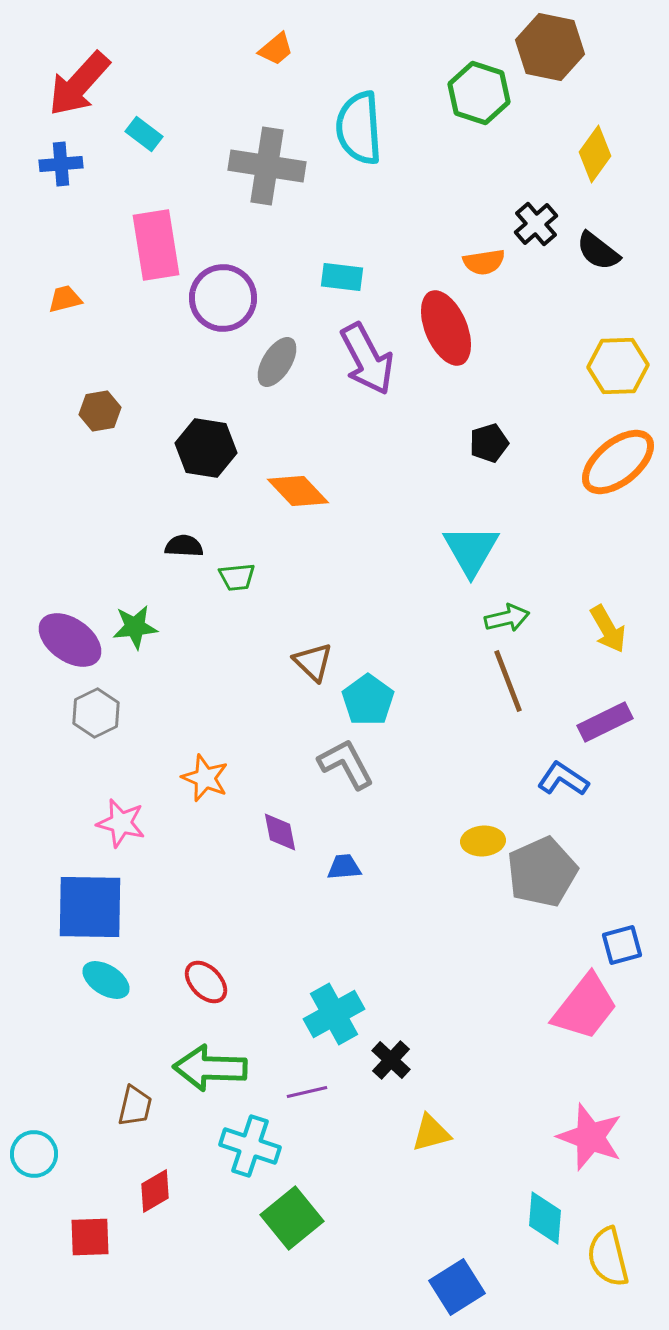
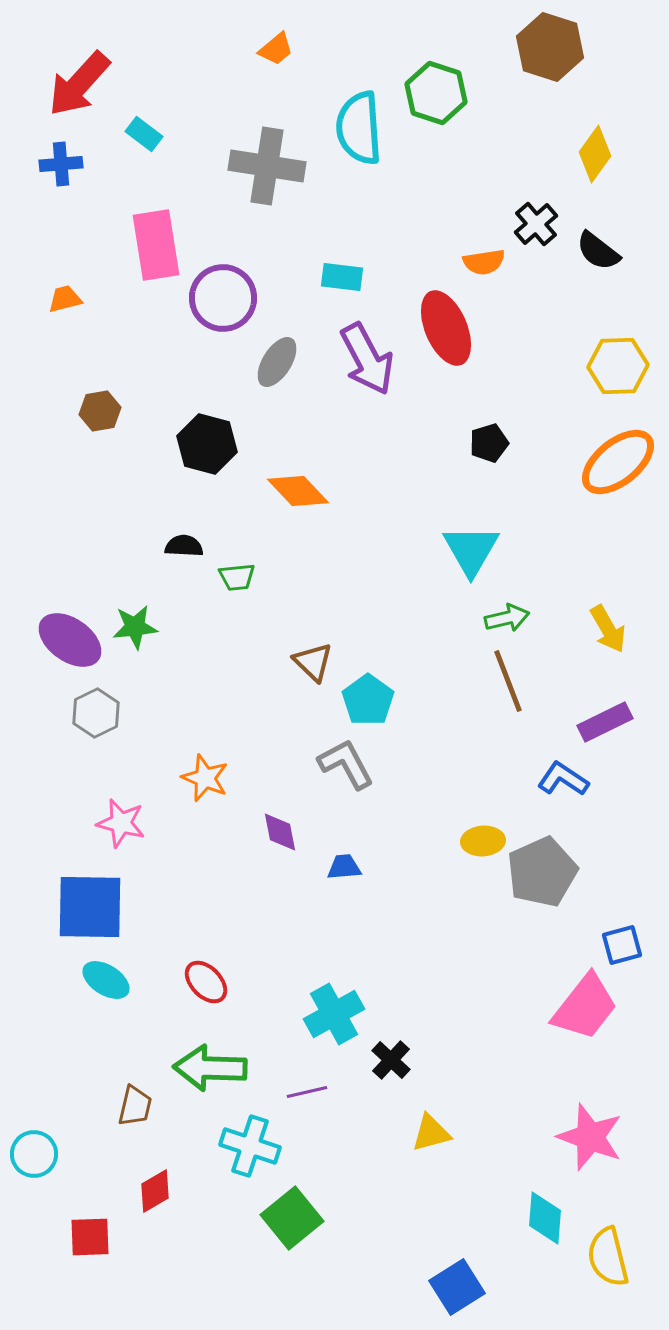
brown hexagon at (550, 47): rotated 6 degrees clockwise
green hexagon at (479, 93): moved 43 px left
black hexagon at (206, 448): moved 1 px right, 4 px up; rotated 6 degrees clockwise
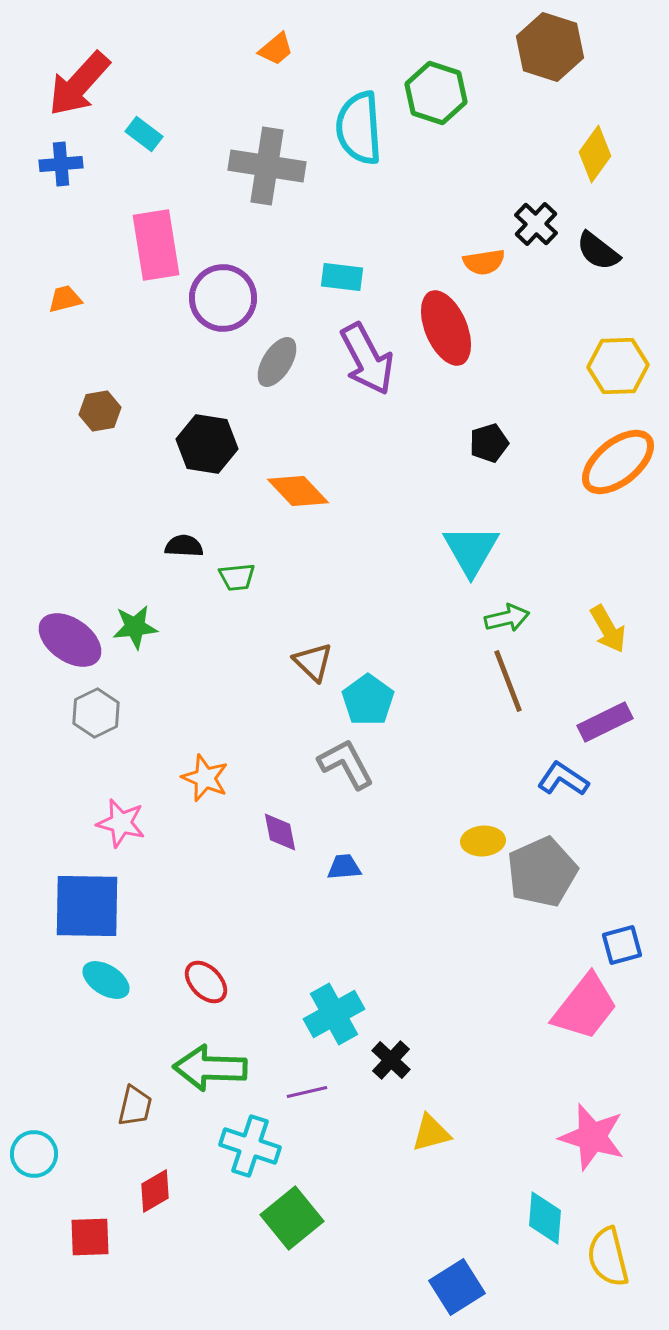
black cross at (536, 224): rotated 6 degrees counterclockwise
black hexagon at (207, 444): rotated 6 degrees counterclockwise
blue square at (90, 907): moved 3 px left, 1 px up
pink star at (590, 1137): moved 2 px right; rotated 4 degrees counterclockwise
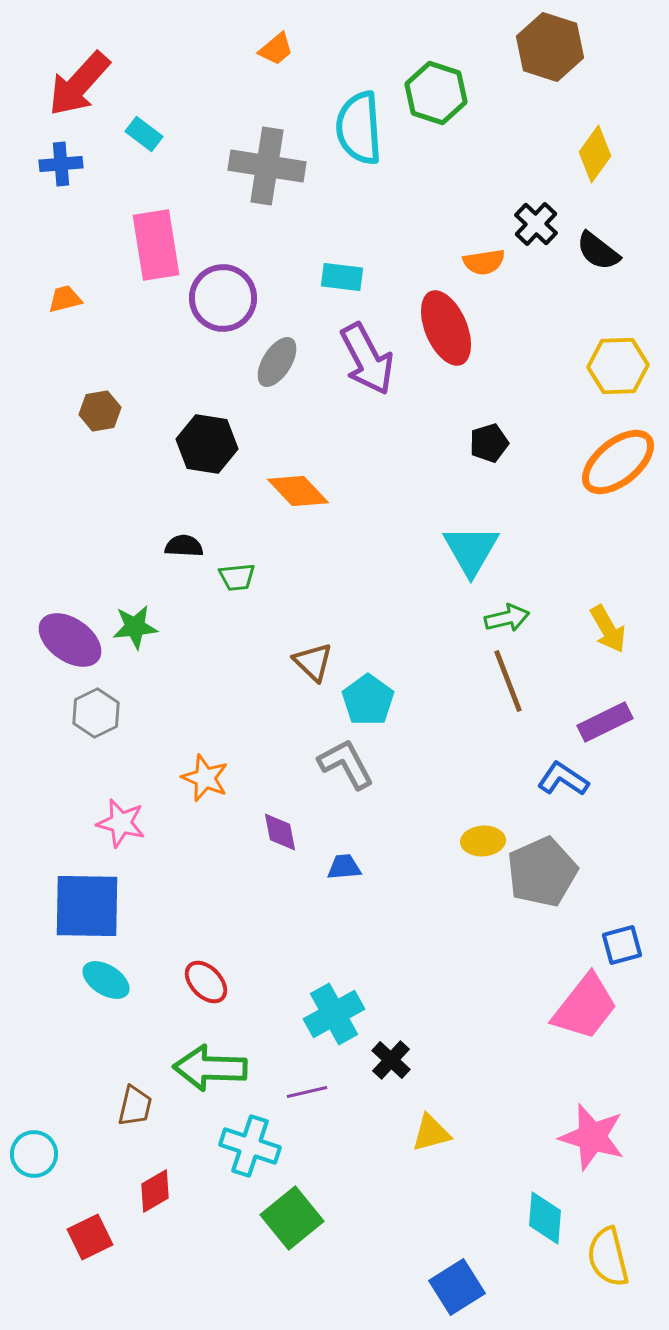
red square at (90, 1237): rotated 24 degrees counterclockwise
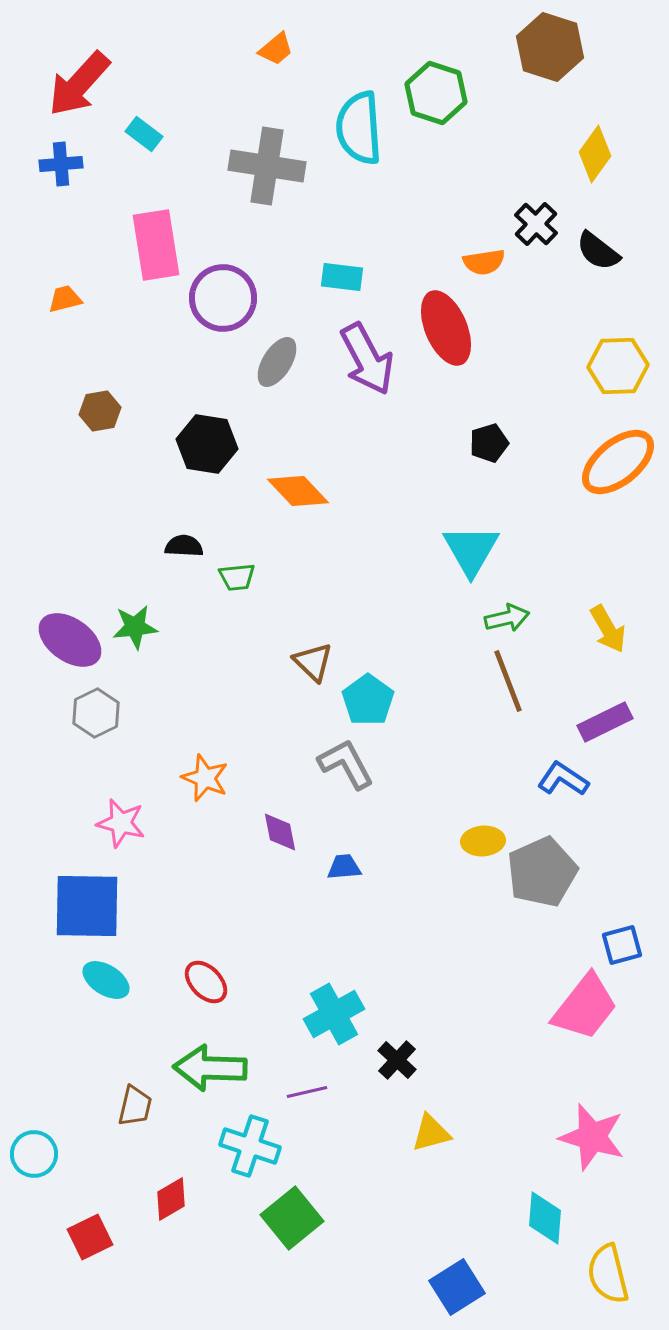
black cross at (391, 1060): moved 6 px right
red diamond at (155, 1191): moved 16 px right, 8 px down
yellow semicircle at (608, 1257): moved 17 px down
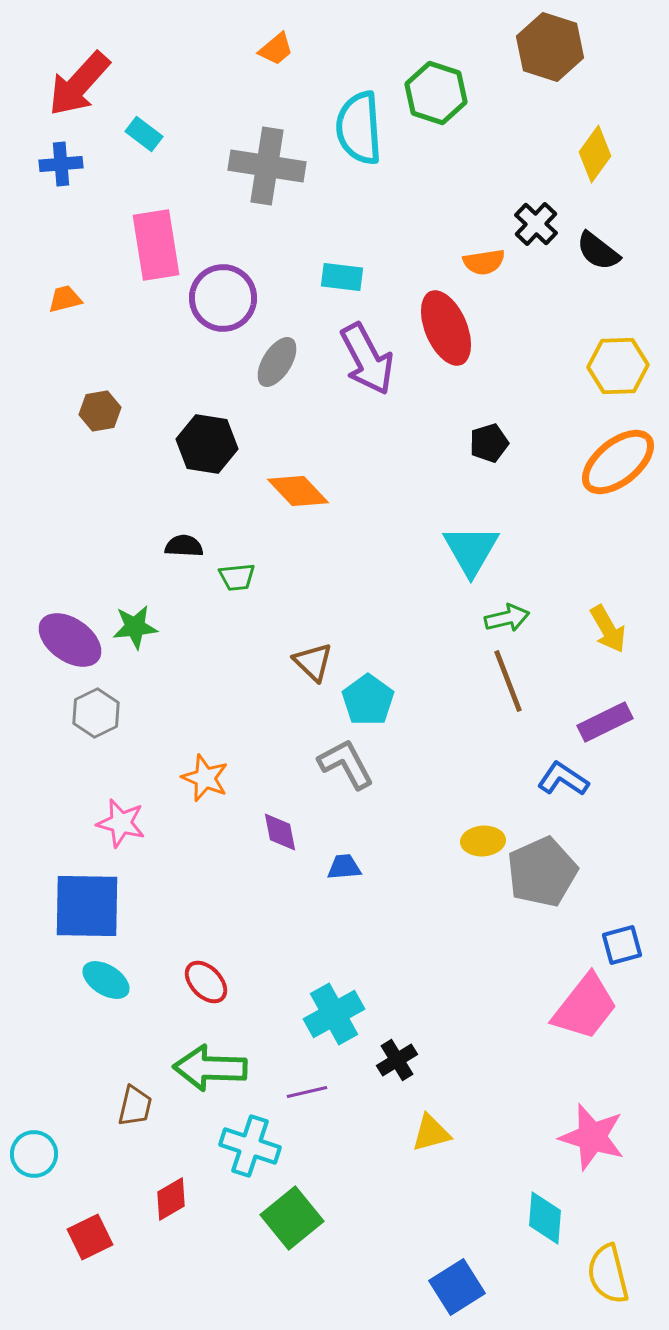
black cross at (397, 1060): rotated 15 degrees clockwise
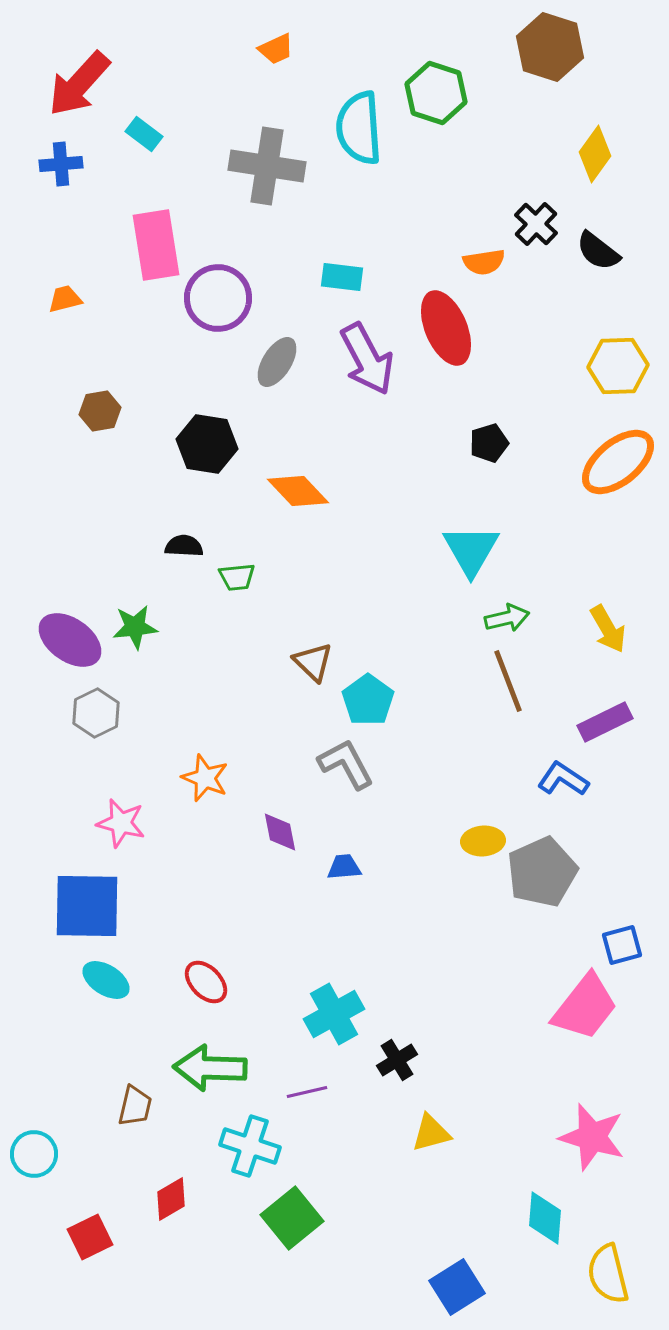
orange trapezoid at (276, 49): rotated 15 degrees clockwise
purple circle at (223, 298): moved 5 px left
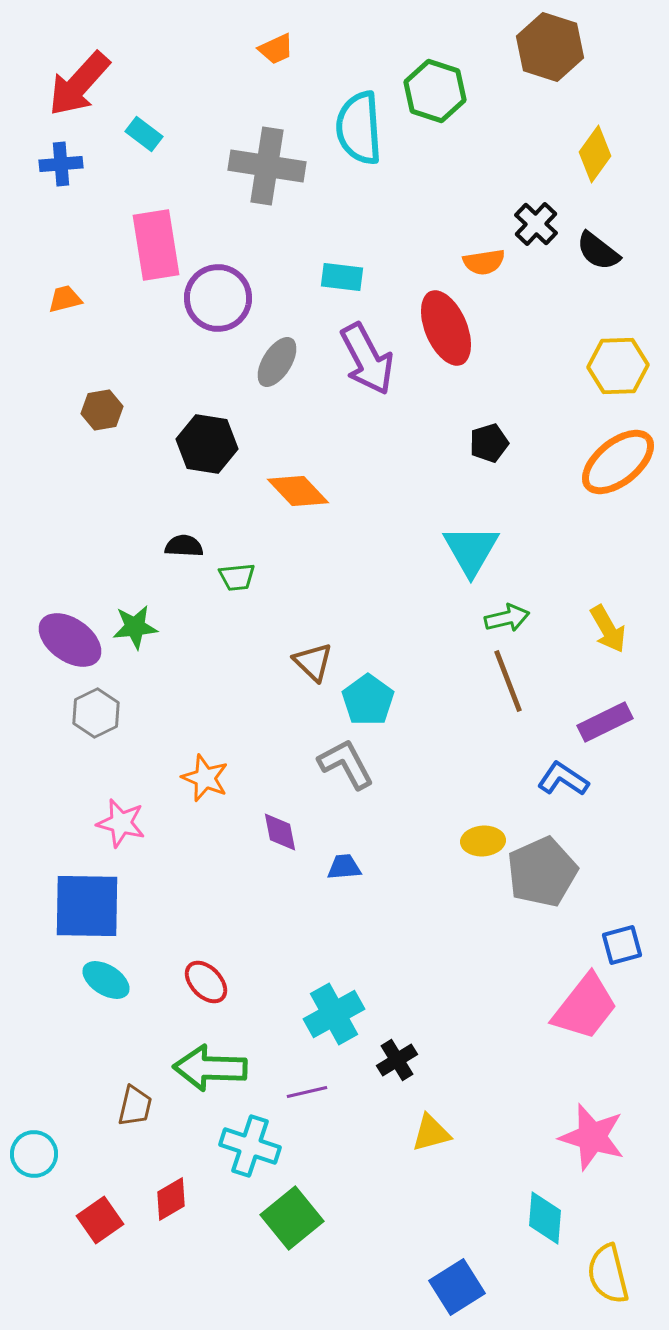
green hexagon at (436, 93): moved 1 px left, 2 px up
brown hexagon at (100, 411): moved 2 px right, 1 px up
red square at (90, 1237): moved 10 px right, 17 px up; rotated 9 degrees counterclockwise
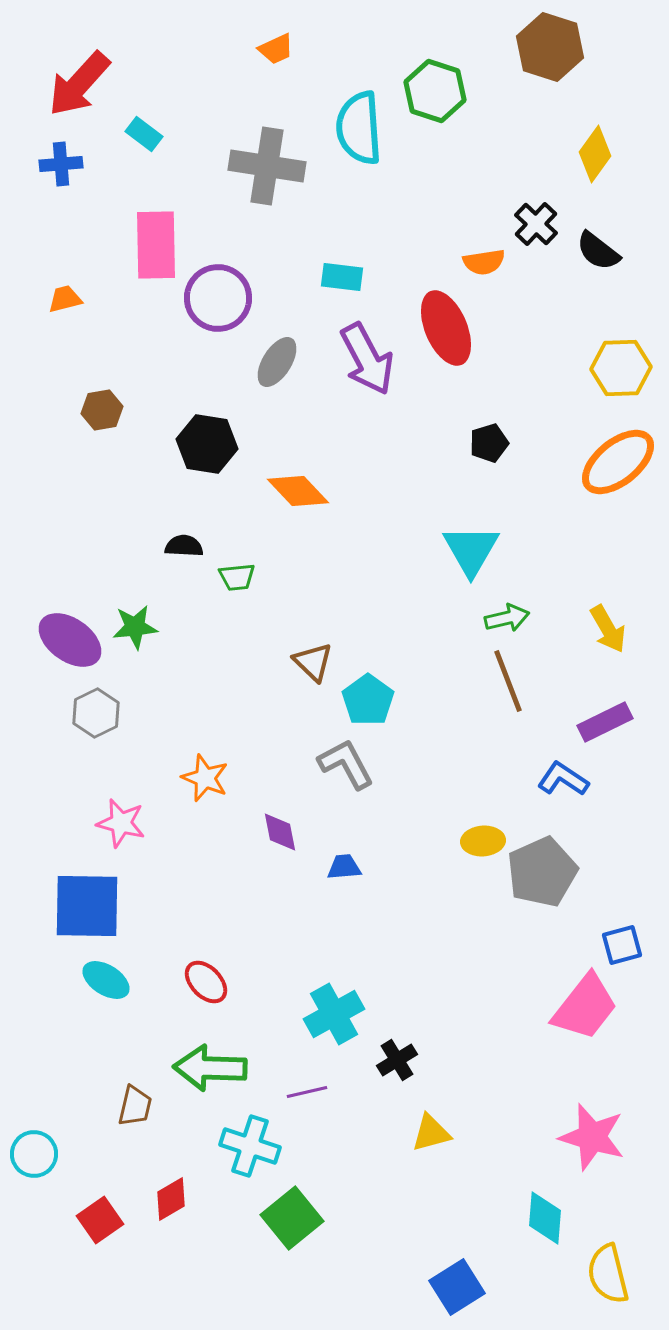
pink rectangle at (156, 245): rotated 8 degrees clockwise
yellow hexagon at (618, 366): moved 3 px right, 2 px down
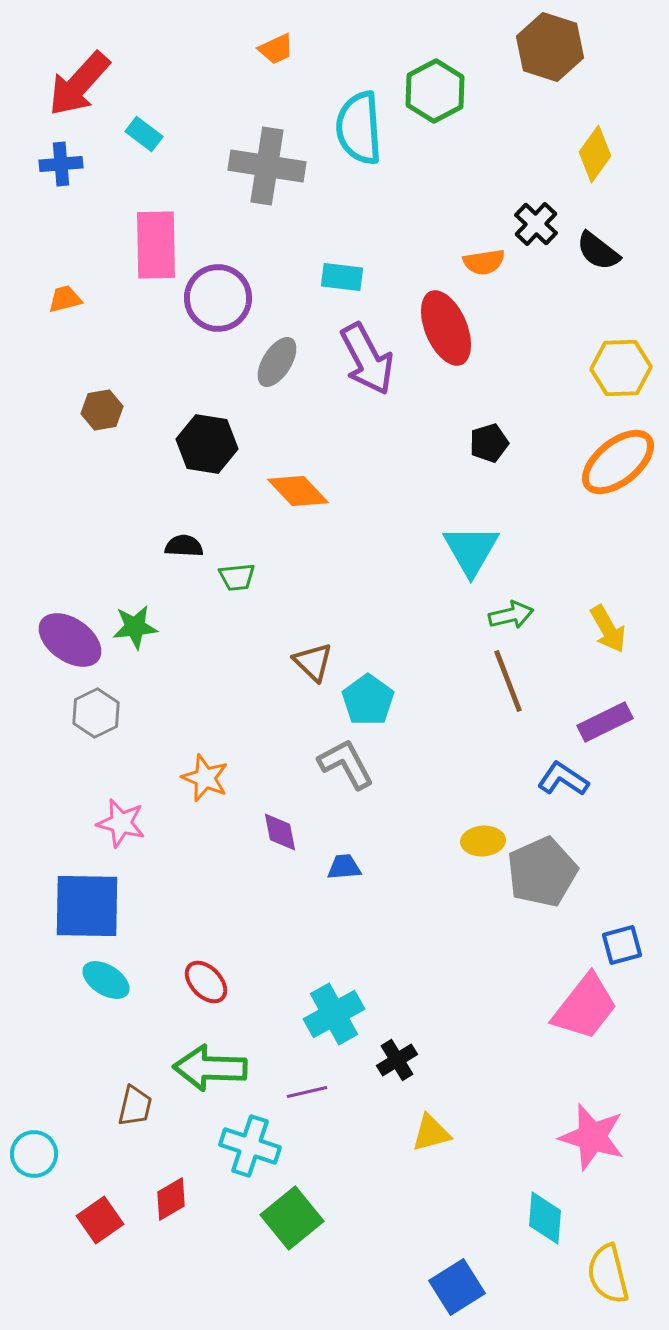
green hexagon at (435, 91): rotated 14 degrees clockwise
green arrow at (507, 618): moved 4 px right, 3 px up
